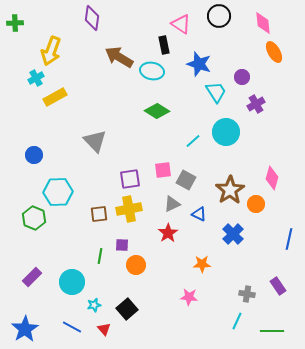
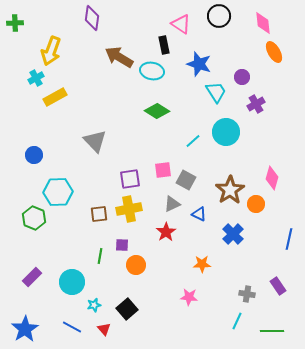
red star at (168, 233): moved 2 px left, 1 px up
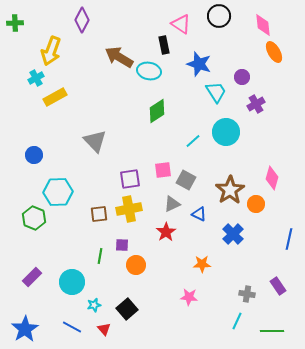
purple diamond at (92, 18): moved 10 px left, 2 px down; rotated 20 degrees clockwise
pink diamond at (263, 23): moved 2 px down
cyan ellipse at (152, 71): moved 3 px left
green diamond at (157, 111): rotated 65 degrees counterclockwise
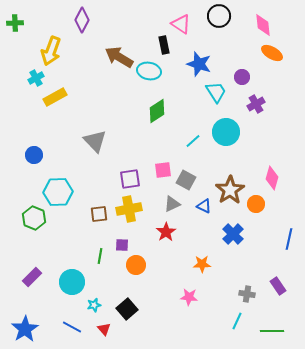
orange ellipse at (274, 52): moved 2 px left, 1 px down; rotated 30 degrees counterclockwise
blue triangle at (199, 214): moved 5 px right, 8 px up
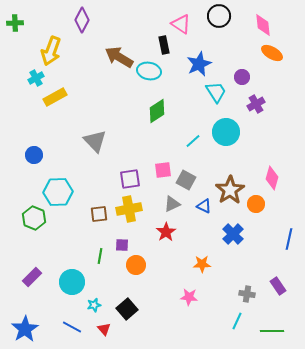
blue star at (199, 64): rotated 30 degrees clockwise
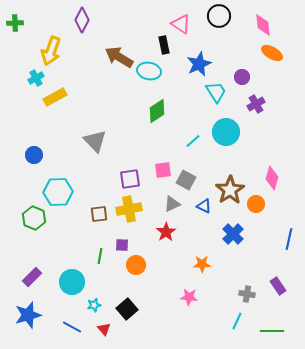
blue star at (25, 329): moved 3 px right, 14 px up; rotated 16 degrees clockwise
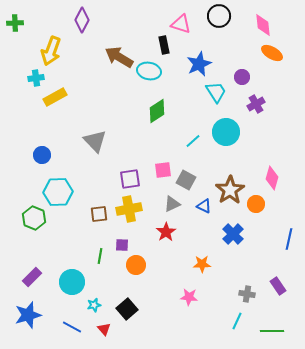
pink triangle at (181, 24): rotated 15 degrees counterclockwise
cyan cross at (36, 78): rotated 21 degrees clockwise
blue circle at (34, 155): moved 8 px right
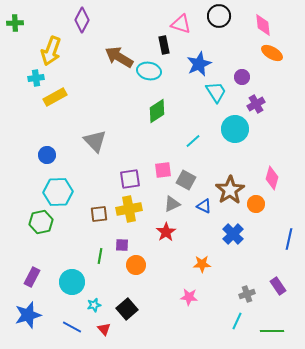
cyan circle at (226, 132): moved 9 px right, 3 px up
blue circle at (42, 155): moved 5 px right
green hexagon at (34, 218): moved 7 px right, 4 px down; rotated 25 degrees clockwise
purple rectangle at (32, 277): rotated 18 degrees counterclockwise
gray cross at (247, 294): rotated 28 degrees counterclockwise
